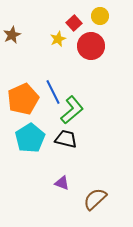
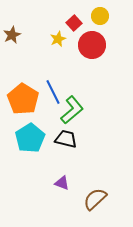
red circle: moved 1 px right, 1 px up
orange pentagon: rotated 16 degrees counterclockwise
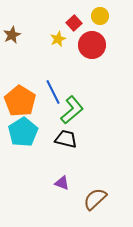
orange pentagon: moved 3 px left, 2 px down
cyan pentagon: moved 7 px left, 6 px up
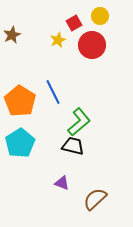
red square: rotated 14 degrees clockwise
yellow star: moved 1 px down
green L-shape: moved 7 px right, 12 px down
cyan pentagon: moved 3 px left, 11 px down
black trapezoid: moved 7 px right, 7 px down
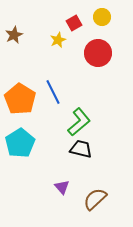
yellow circle: moved 2 px right, 1 px down
brown star: moved 2 px right
red circle: moved 6 px right, 8 px down
orange pentagon: moved 2 px up
black trapezoid: moved 8 px right, 3 px down
purple triangle: moved 4 px down; rotated 28 degrees clockwise
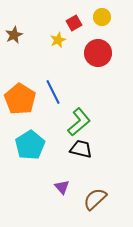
cyan pentagon: moved 10 px right, 2 px down
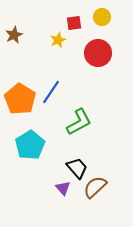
red square: rotated 21 degrees clockwise
blue line: moved 2 px left; rotated 60 degrees clockwise
green L-shape: rotated 12 degrees clockwise
black trapezoid: moved 4 px left, 19 px down; rotated 35 degrees clockwise
purple triangle: moved 1 px right, 1 px down
brown semicircle: moved 12 px up
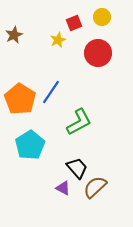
red square: rotated 14 degrees counterclockwise
purple triangle: rotated 21 degrees counterclockwise
